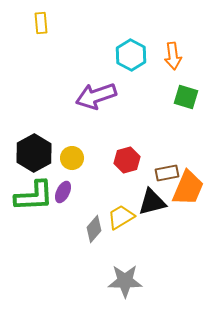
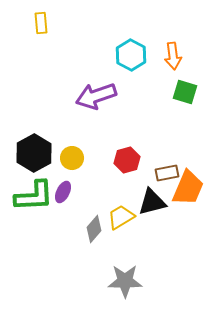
green square: moved 1 px left, 5 px up
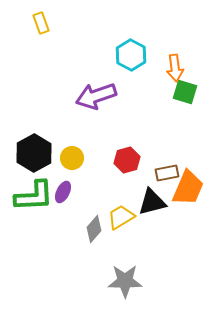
yellow rectangle: rotated 15 degrees counterclockwise
orange arrow: moved 2 px right, 12 px down
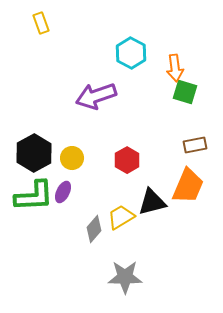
cyan hexagon: moved 2 px up
red hexagon: rotated 15 degrees counterclockwise
brown rectangle: moved 28 px right, 28 px up
orange trapezoid: moved 2 px up
gray star: moved 4 px up
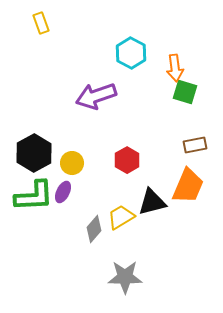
yellow circle: moved 5 px down
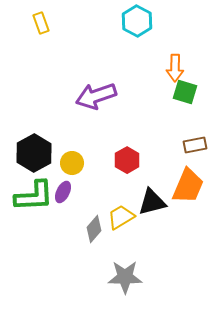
cyan hexagon: moved 6 px right, 32 px up
orange arrow: rotated 8 degrees clockwise
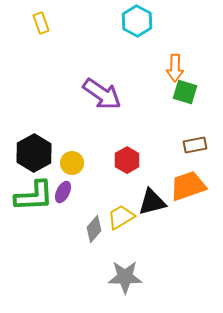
purple arrow: moved 6 px right, 2 px up; rotated 126 degrees counterclockwise
orange trapezoid: rotated 132 degrees counterclockwise
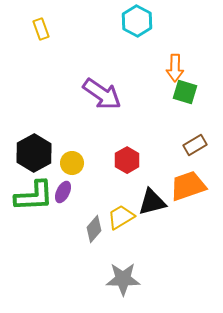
yellow rectangle: moved 6 px down
brown rectangle: rotated 20 degrees counterclockwise
gray star: moved 2 px left, 2 px down
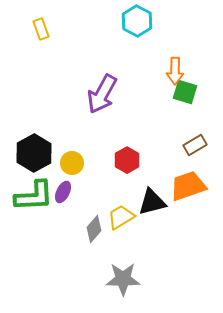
orange arrow: moved 3 px down
purple arrow: rotated 84 degrees clockwise
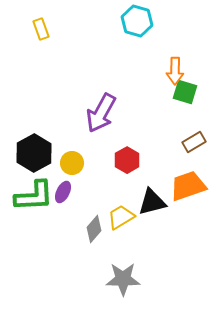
cyan hexagon: rotated 12 degrees counterclockwise
purple arrow: moved 1 px left, 19 px down
brown rectangle: moved 1 px left, 3 px up
